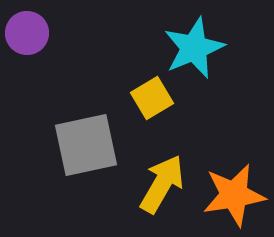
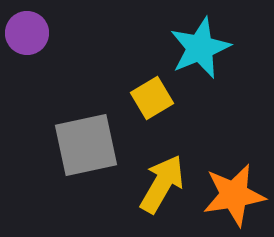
cyan star: moved 6 px right
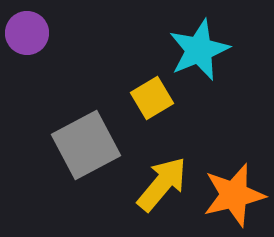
cyan star: moved 1 px left, 2 px down
gray square: rotated 16 degrees counterclockwise
yellow arrow: rotated 10 degrees clockwise
orange star: rotated 4 degrees counterclockwise
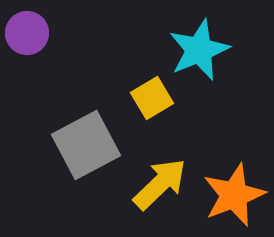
yellow arrow: moved 2 px left; rotated 6 degrees clockwise
orange star: rotated 8 degrees counterclockwise
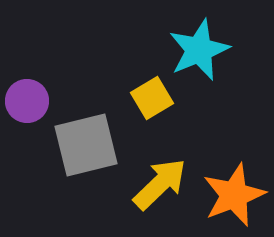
purple circle: moved 68 px down
gray square: rotated 14 degrees clockwise
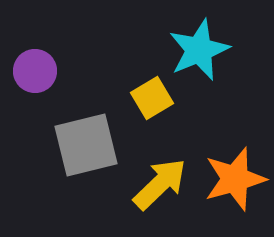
purple circle: moved 8 px right, 30 px up
orange star: moved 1 px right, 16 px up; rotated 6 degrees clockwise
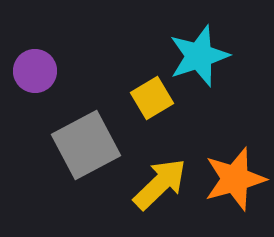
cyan star: moved 6 px down; rotated 4 degrees clockwise
gray square: rotated 14 degrees counterclockwise
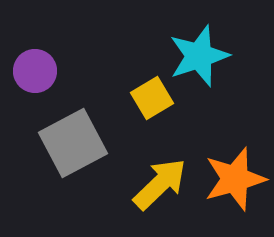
gray square: moved 13 px left, 2 px up
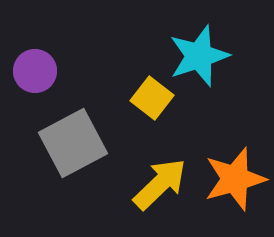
yellow square: rotated 21 degrees counterclockwise
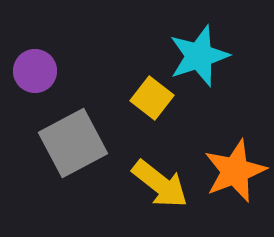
orange star: moved 8 px up; rotated 6 degrees counterclockwise
yellow arrow: rotated 82 degrees clockwise
